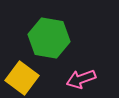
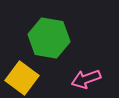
pink arrow: moved 5 px right
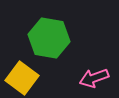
pink arrow: moved 8 px right, 1 px up
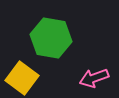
green hexagon: moved 2 px right
